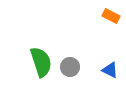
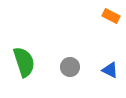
green semicircle: moved 17 px left
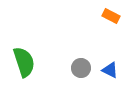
gray circle: moved 11 px right, 1 px down
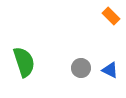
orange rectangle: rotated 18 degrees clockwise
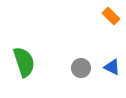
blue triangle: moved 2 px right, 3 px up
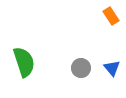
orange rectangle: rotated 12 degrees clockwise
blue triangle: moved 1 px down; rotated 24 degrees clockwise
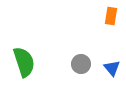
orange rectangle: rotated 42 degrees clockwise
gray circle: moved 4 px up
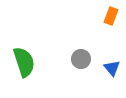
orange rectangle: rotated 12 degrees clockwise
gray circle: moved 5 px up
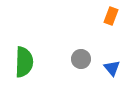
green semicircle: rotated 20 degrees clockwise
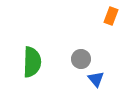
green semicircle: moved 8 px right
blue triangle: moved 16 px left, 11 px down
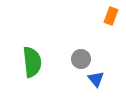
green semicircle: rotated 8 degrees counterclockwise
